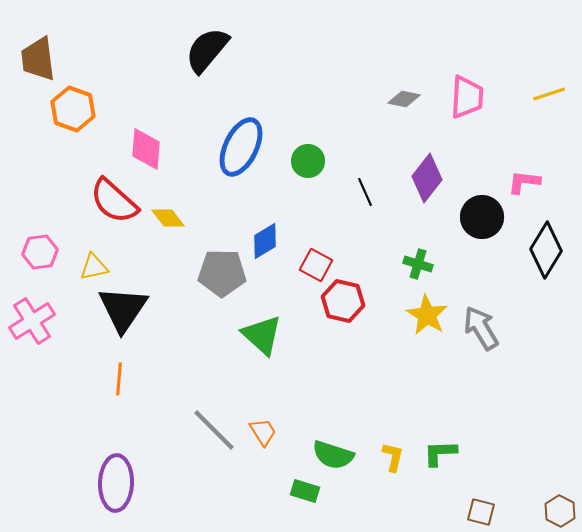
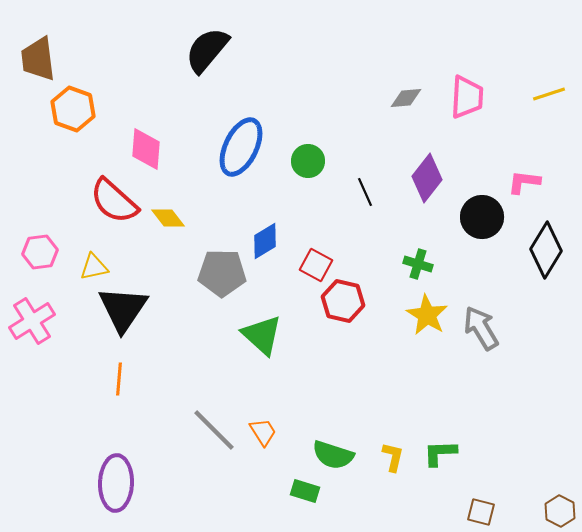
gray diamond: moved 2 px right, 1 px up; rotated 16 degrees counterclockwise
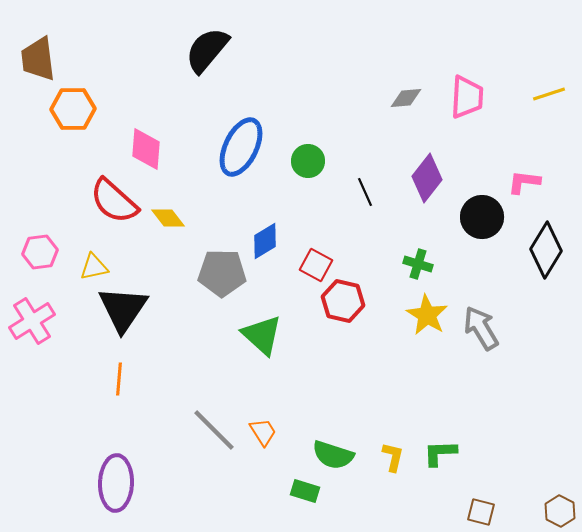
orange hexagon: rotated 21 degrees counterclockwise
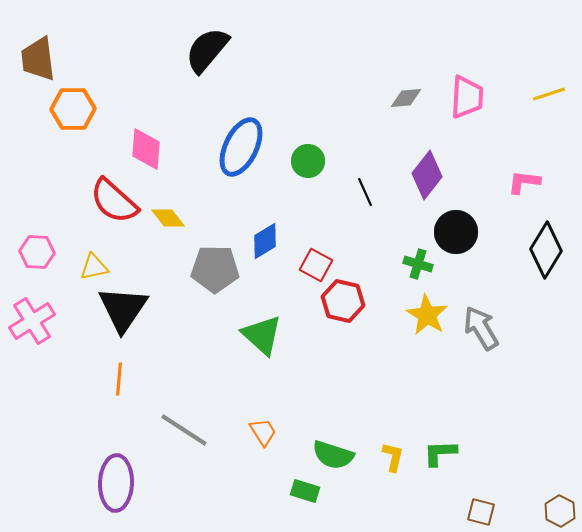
purple diamond: moved 3 px up
black circle: moved 26 px left, 15 px down
pink hexagon: moved 3 px left; rotated 12 degrees clockwise
gray pentagon: moved 7 px left, 4 px up
gray line: moved 30 px left; rotated 12 degrees counterclockwise
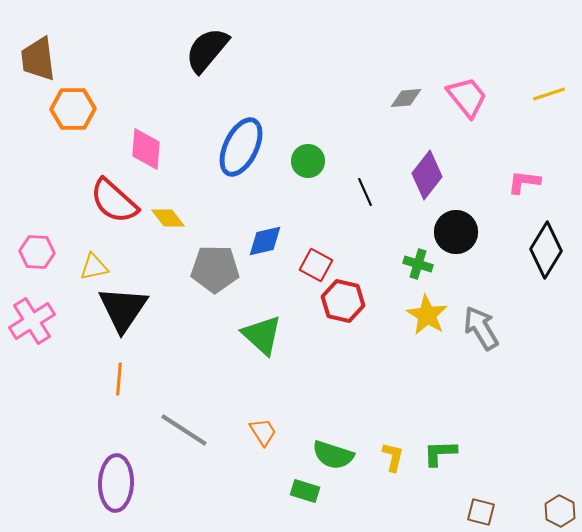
pink trapezoid: rotated 42 degrees counterclockwise
blue diamond: rotated 18 degrees clockwise
